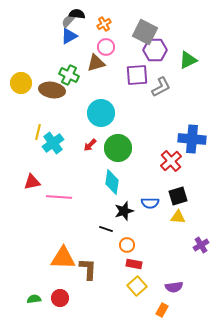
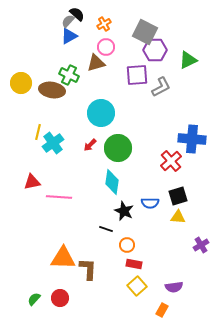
black semicircle: rotated 35 degrees clockwise
black star: rotated 30 degrees counterclockwise
green semicircle: rotated 40 degrees counterclockwise
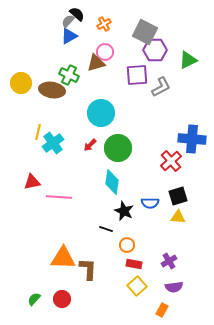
pink circle: moved 1 px left, 5 px down
purple cross: moved 32 px left, 16 px down
red circle: moved 2 px right, 1 px down
